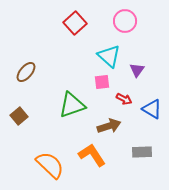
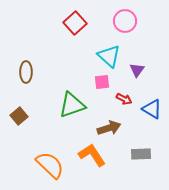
brown ellipse: rotated 40 degrees counterclockwise
brown arrow: moved 2 px down
gray rectangle: moved 1 px left, 2 px down
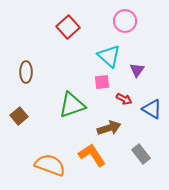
red square: moved 7 px left, 4 px down
gray rectangle: rotated 54 degrees clockwise
orange semicircle: rotated 24 degrees counterclockwise
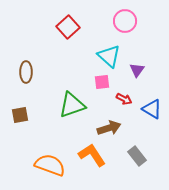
brown square: moved 1 px right, 1 px up; rotated 30 degrees clockwise
gray rectangle: moved 4 px left, 2 px down
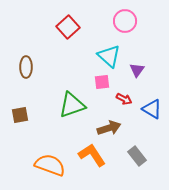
brown ellipse: moved 5 px up
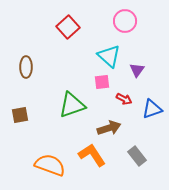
blue triangle: rotated 50 degrees counterclockwise
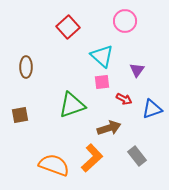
cyan triangle: moved 7 px left
orange L-shape: moved 3 px down; rotated 80 degrees clockwise
orange semicircle: moved 4 px right
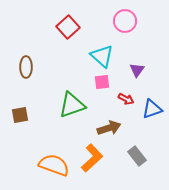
red arrow: moved 2 px right
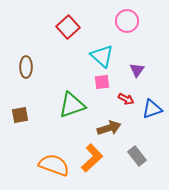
pink circle: moved 2 px right
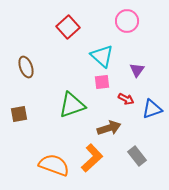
brown ellipse: rotated 20 degrees counterclockwise
brown square: moved 1 px left, 1 px up
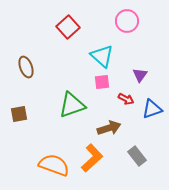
purple triangle: moved 3 px right, 5 px down
